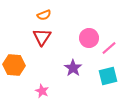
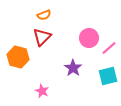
red triangle: rotated 12 degrees clockwise
orange hexagon: moved 4 px right, 8 px up; rotated 10 degrees clockwise
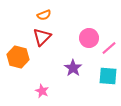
cyan square: rotated 18 degrees clockwise
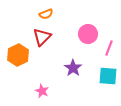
orange semicircle: moved 2 px right, 1 px up
pink circle: moved 1 px left, 4 px up
pink line: rotated 28 degrees counterclockwise
orange hexagon: moved 2 px up; rotated 20 degrees clockwise
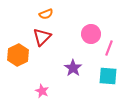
pink circle: moved 3 px right
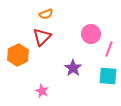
pink line: moved 1 px down
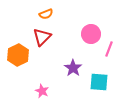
cyan square: moved 9 px left, 6 px down
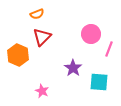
orange semicircle: moved 9 px left
orange hexagon: rotated 10 degrees counterclockwise
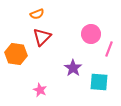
orange hexagon: moved 2 px left, 1 px up; rotated 15 degrees counterclockwise
pink star: moved 2 px left, 1 px up
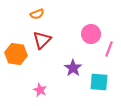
red triangle: moved 3 px down
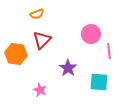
pink line: moved 2 px down; rotated 28 degrees counterclockwise
purple star: moved 5 px left
